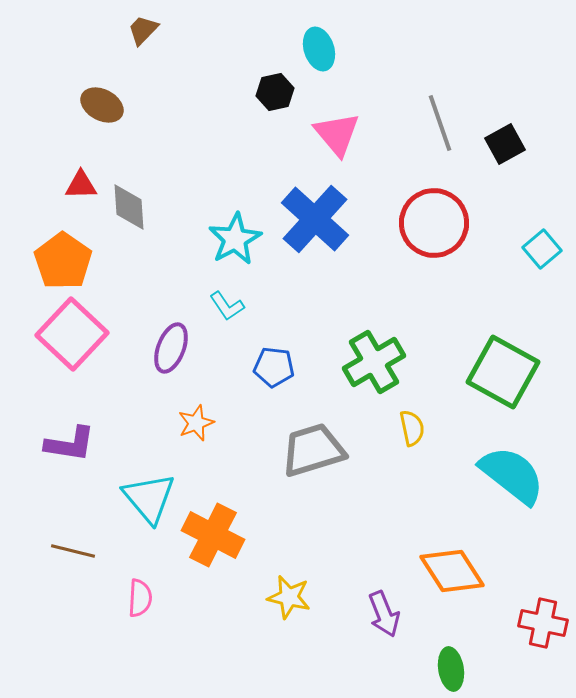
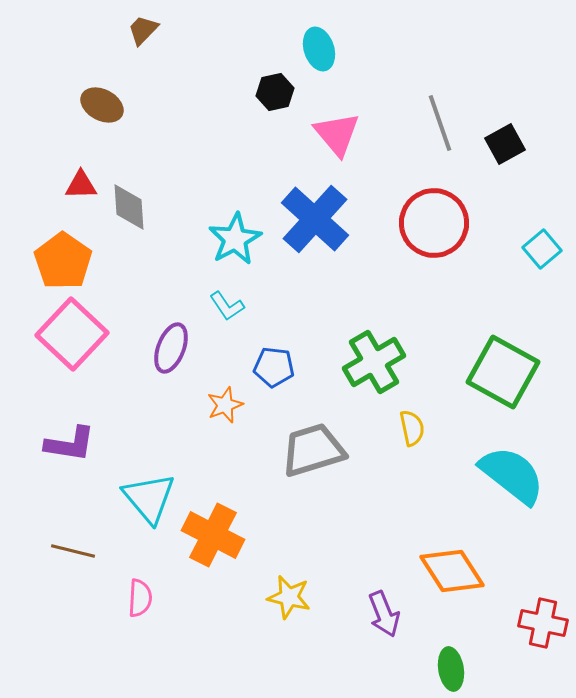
orange star: moved 29 px right, 18 px up
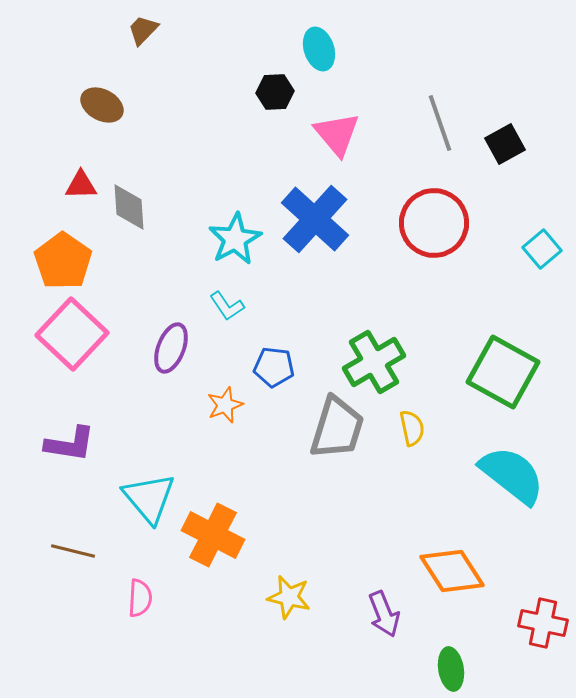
black hexagon: rotated 9 degrees clockwise
gray trapezoid: moved 24 px right, 22 px up; rotated 124 degrees clockwise
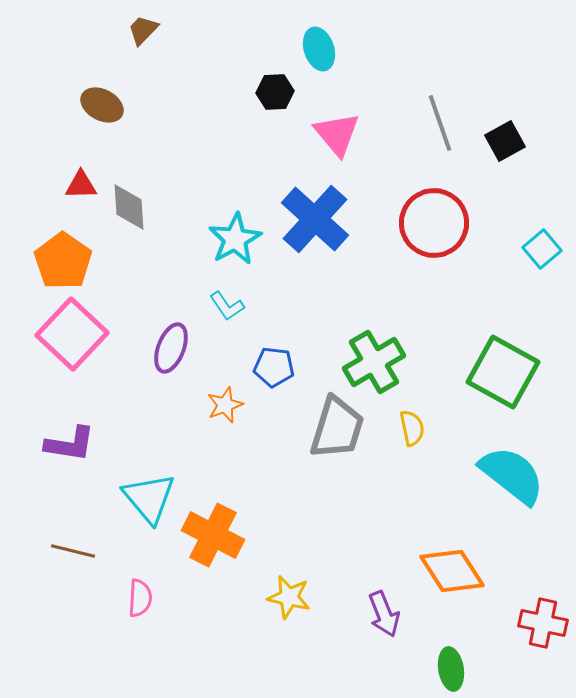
black square: moved 3 px up
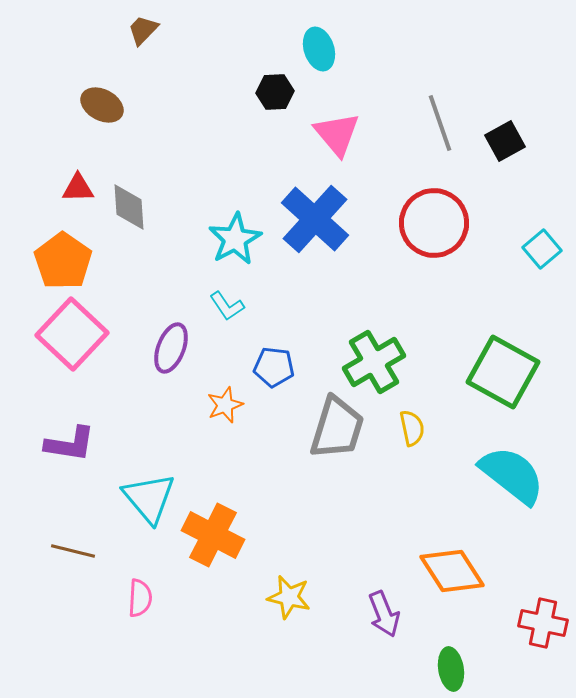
red triangle: moved 3 px left, 3 px down
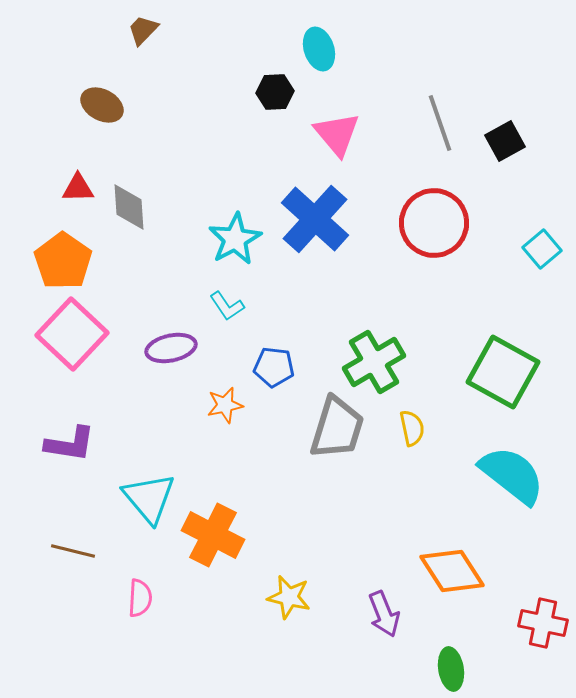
purple ellipse: rotated 57 degrees clockwise
orange star: rotated 9 degrees clockwise
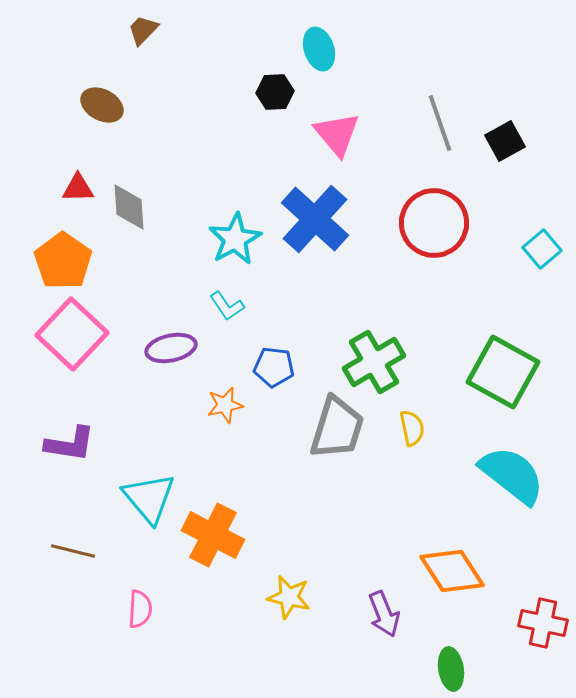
pink semicircle: moved 11 px down
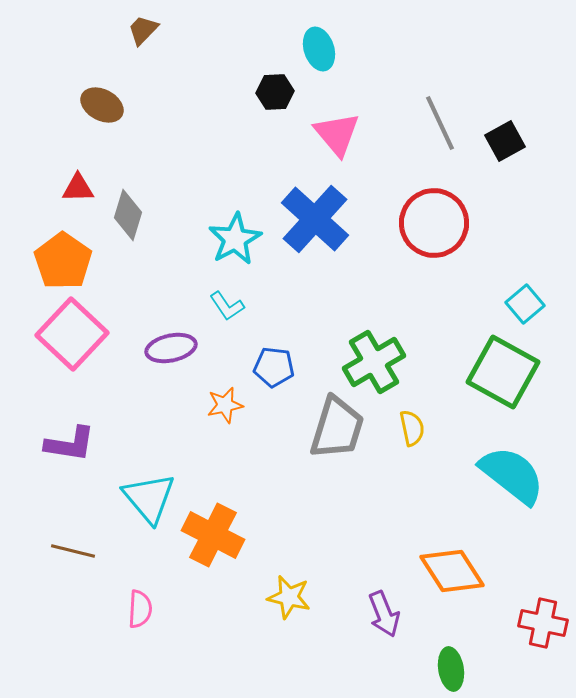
gray line: rotated 6 degrees counterclockwise
gray diamond: moved 1 px left, 8 px down; rotated 21 degrees clockwise
cyan square: moved 17 px left, 55 px down
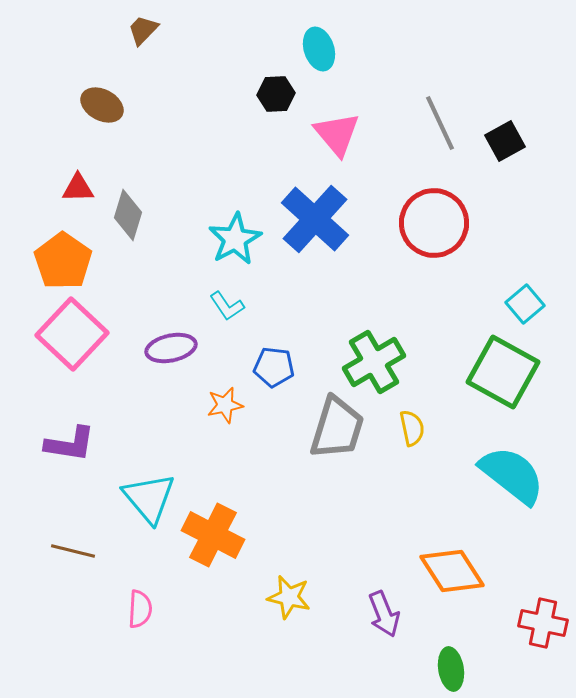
black hexagon: moved 1 px right, 2 px down
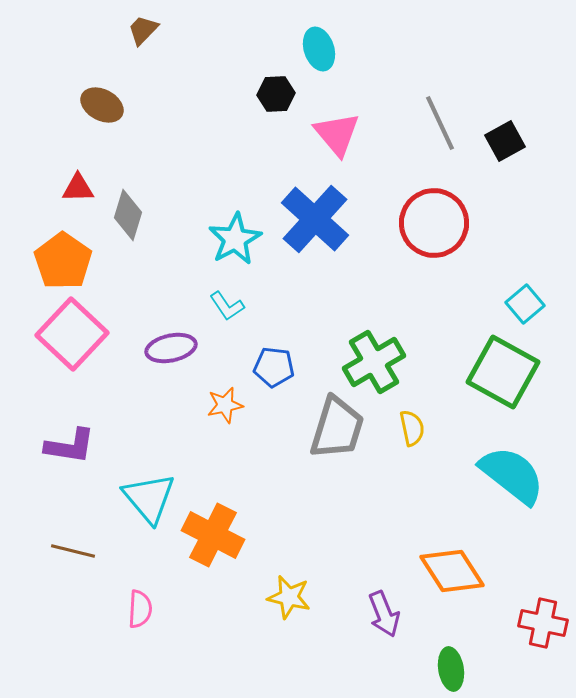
purple L-shape: moved 2 px down
